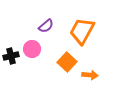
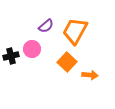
orange trapezoid: moved 7 px left
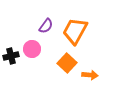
purple semicircle: rotated 14 degrees counterclockwise
orange square: moved 1 px down
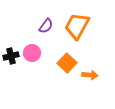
orange trapezoid: moved 2 px right, 5 px up
pink circle: moved 4 px down
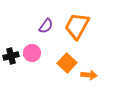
orange arrow: moved 1 px left
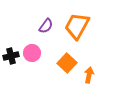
orange arrow: rotated 84 degrees counterclockwise
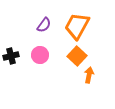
purple semicircle: moved 2 px left, 1 px up
pink circle: moved 8 px right, 2 px down
orange square: moved 10 px right, 7 px up
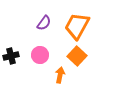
purple semicircle: moved 2 px up
orange arrow: moved 29 px left
